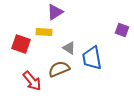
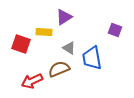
purple triangle: moved 9 px right, 5 px down
purple square: moved 7 px left
red arrow: rotated 105 degrees clockwise
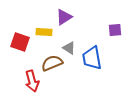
purple square: rotated 24 degrees counterclockwise
red square: moved 1 px left, 2 px up
brown semicircle: moved 7 px left, 6 px up
red arrow: rotated 80 degrees counterclockwise
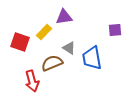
purple triangle: rotated 24 degrees clockwise
yellow rectangle: rotated 49 degrees counterclockwise
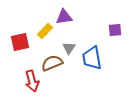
yellow rectangle: moved 1 px right, 1 px up
red square: rotated 30 degrees counterclockwise
gray triangle: rotated 32 degrees clockwise
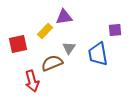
red square: moved 2 px left, 2 px down
blue trapezoid: moved 6 px right, 4 px up
